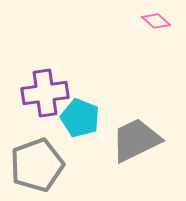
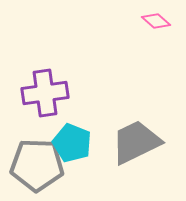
cyan pentagon: moved 8 px left, 25 px down
gray trapezoid: moved 2 px down
gray pentagon: rotated 22 degrees clockwise
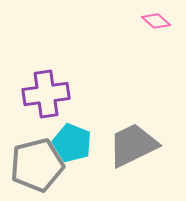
purple cross: moved 1 px right, 1 px down
gray trapezoid: moved 3 px left, 3 px down
gray pentagon: rotated 16 degrees counterclockwise
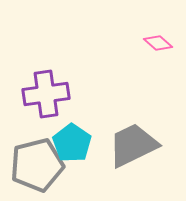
pink diamond: moved 2 px right, 22 px down
cyan pentagon: rotated 12 degrees clockwise
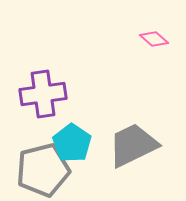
pink diamond: moved 4 px left, 4 px up
purple cross: moved 3 px left
gray pentagon: moved 6 px right, 5 px down
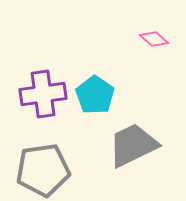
cyan pentagon: moved 23 px right, 48 px up
gray pentagon: rotated 6 degrees clockwise
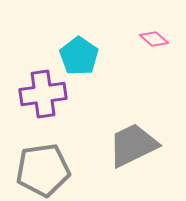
cyan pentagon: moved 16 px left, 39 px up
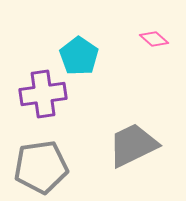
gray pentagon: moved 2 px left, 3 px up
